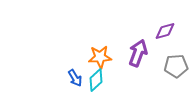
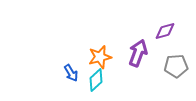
orange star: rotated 10 degrees counterclockwise
blue arrow: moved 4 px left, 5 px up
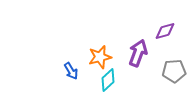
gray pentagon: moved 2 px left, 5 px down
blue arrow: moved 2 px up
cyan diamond: moved 12 px right
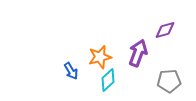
purple diamond: moved 1 px up
gray pentagon: moved 5 px left, 10 px down
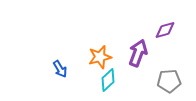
blue arrow: moved 11 px left, 2 px up
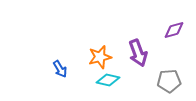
purple diamond: moved 9 px right
purple arrow: rotated 140 degrees clockwise
cyan diamond: rotated 55 degrees clockwise
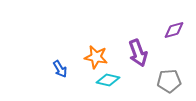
orange star: moved 4 px left; rotated 25 degrees clockwise
